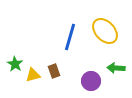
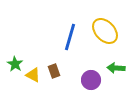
yellow triangle: rotated 42 degrees clockwise
purple circle: moved 1 px up
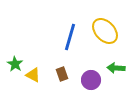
brown rectangle: moved 8 px right, 3 px down
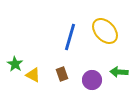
green arrow: moved 3 px right, 4 px down
purple circle: moved 1 px right
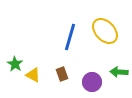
purple circle: moved 2 px down
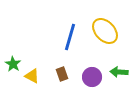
green star: moved 2 px left
yellow triangle: moved 1 px left, 1 px down
purple circle: moved 5 px up
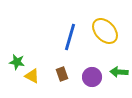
green star: moved 4 px right, 2 px up; rotated 21 degrees counterclockwise
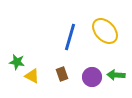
green arrow: moved 3 px left, 3 px down
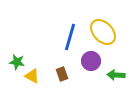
yellow ellipse: moved 2 px left, 1 px down
purple circle: moved 1 px left, 16 px up
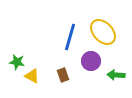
brown rectangle: moved 1 px right, 1 px down
